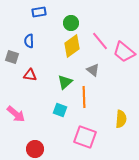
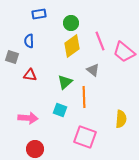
blue rectangle: moved 2 px down
pink line: rotated 18 degrees clockwise
pink arrow: moved 12 px right, 4 px down; rotated 36 degrees counterclockwise
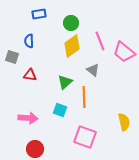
yellow semicircle: moved 3 px right, 3 px down; rotated 18 degrees counterclockwise
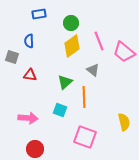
pink line: moved 1 px left
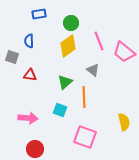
yellow diamond: moved 4 px left
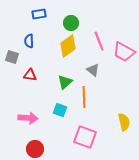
pink trapezoid: rotated 10 degrees counterclockwise
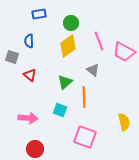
red triangle: rotated 32 degrees clockwise
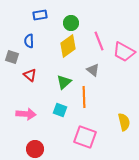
blue rectangle: moved 1 px right, 1 px down
green triangle: moved 1 px left
pink arrow: moved 2 px left, 4 px up
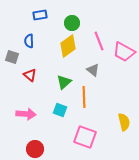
green circle: moved 1 px right
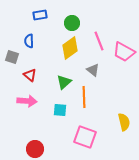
yellow diamond: moved 2 px right, 2 px down
cyan square: rotated 16 degrees counterclockwise
pink arrow: moved 1 px right, 13 px up
